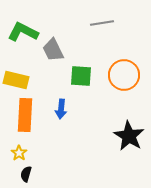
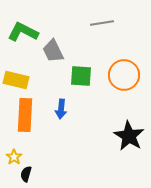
gray trapezoid: moved 1 px down
yellow star: moved 5 px left, 4 px down
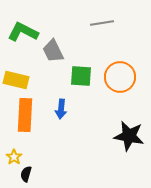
orange circle: moved 4 px left, 2 px down
black star: rotated 20 degrees counterclockwise
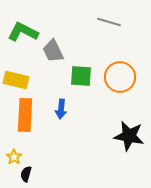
gray line: moved 7 px right, 1 px up; rotated 25 degrees clockwise
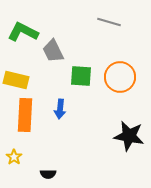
blue arrow: moved 1 px left
black semicircle: moved 22 px right; rotated 105 degrees counterclockwise
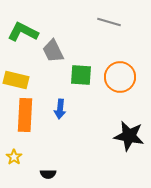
green square: moved 1 px up
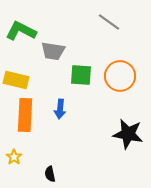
gray line: rotated 20 degrees clockwise
green L-shape: moved 2 px left, 1 px up
gray trapezoid: rotated 55 degrees counterclockwise
orange circle: moved 1 px up
black star: moved 1 px left, 2 px up
black semicircle: moved 2 px right; rotated 77 degrees clockwise
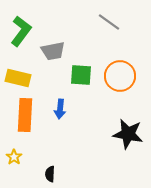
green L-shape: rotated 100 degrees clockwise
gray trapezoid: rotated 20 degrees counterclockwise
yellow rectangle: moved 2 px right, 2 px up
black semicircle: rotated 14 degrees clockwise
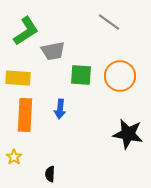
green L-shape: moved 5 px right; rotated 20 degrees clockwise
yellow rectangle: rotated 10 degrees counterclockwise
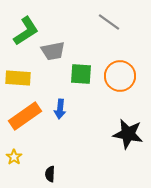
green square: moved 1 px up
orange rectangle: moved 1 px down; rotated 52 degrees clockwise
